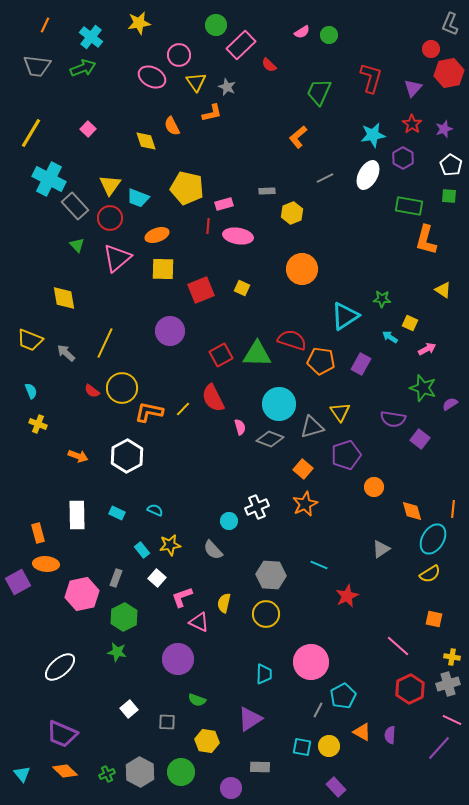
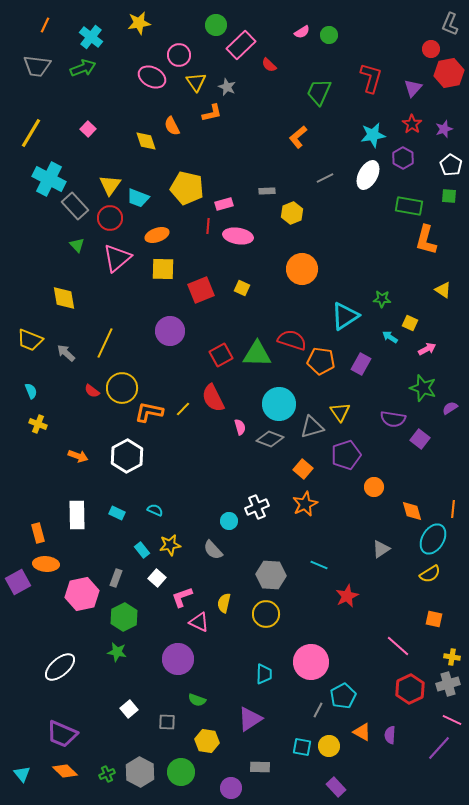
purple semicircle at (450, 404): moved 4 px down
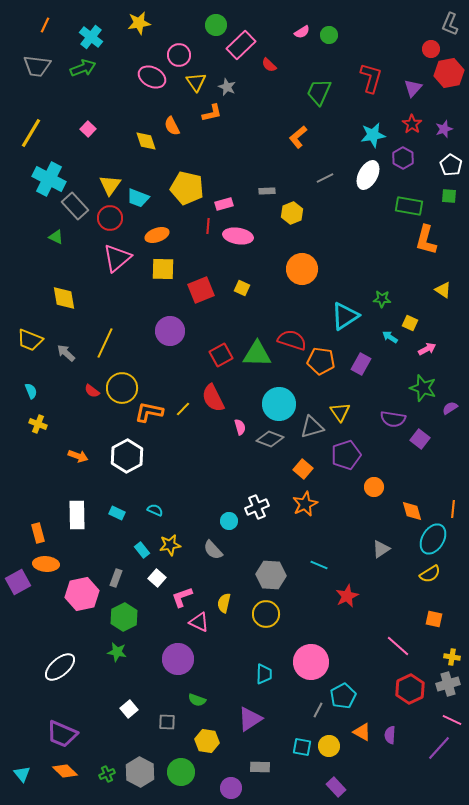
green triangle at (77, 245): moved 21 px left, 8 px up; rotated 21 degrees counterclockwise
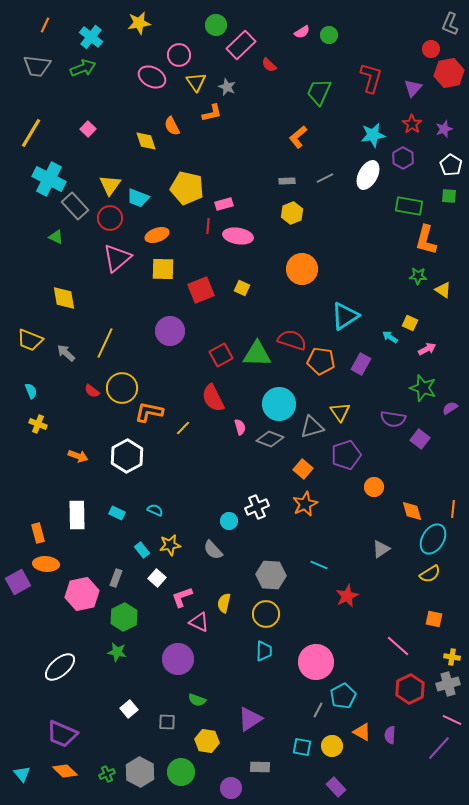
gray rectangle at (267, 191): moved 20 px right, 10 px up
green star at (382, 299): moved 36 px right, 23 px up
yellow line at (183, 409): moved 19 px down
pink circle at (311, 662): moved 5 px right
cyan trapezoid at (264, 674): moved 23 px up
yellow circle at (329, 746): moved 3 px right
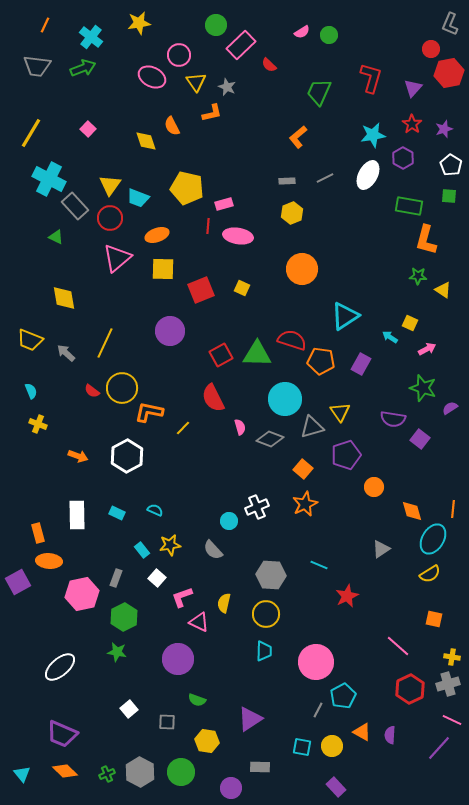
cyan circle at (279, 404): moved 6 px right, 5 px up
orange ellipse at (46, 564): moved 3 px right, 3 px up
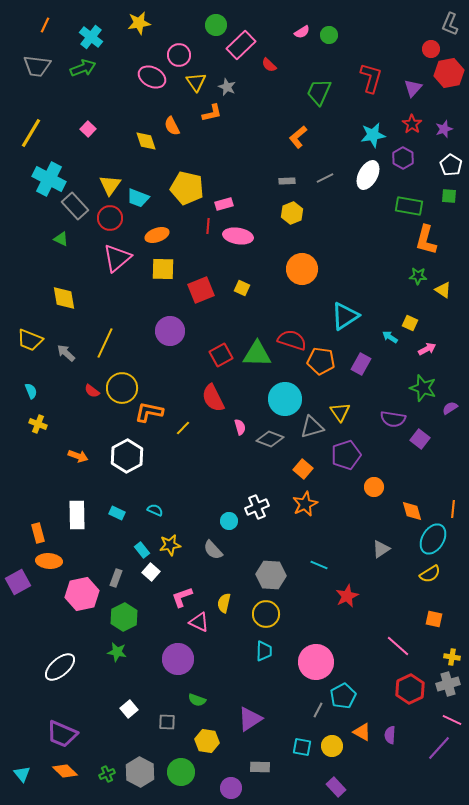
green triangle at (56, 237): moved 5 px right, 2 px down
white square at (157, 578): moved 6 px left, 6 px up
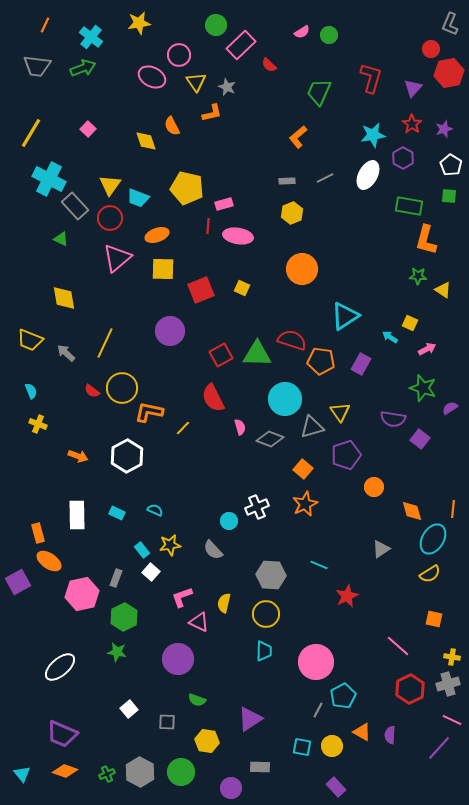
orange ellipse at (49, 561): rotated 30 degrees clockwise
orange diamond at (65, 771): rotated 25 degrees counterclockwise
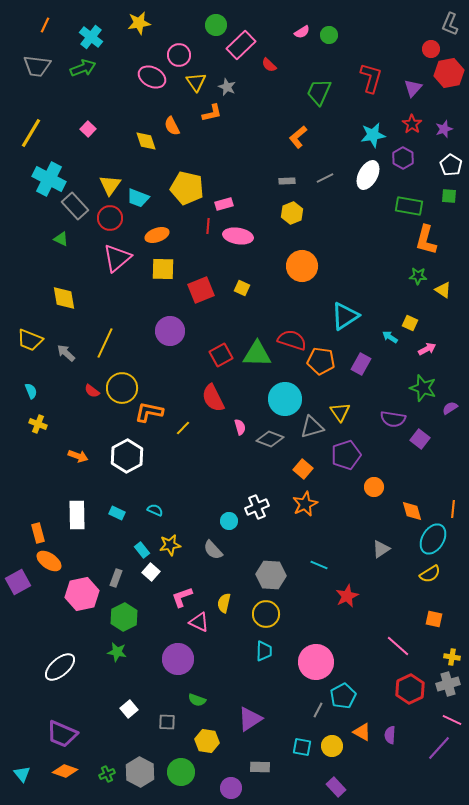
orange circle at (302, 269): moved 3 px up
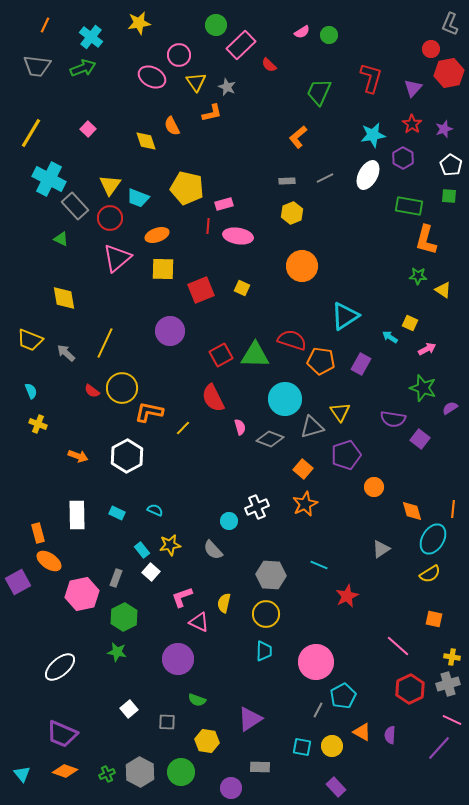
green triangle at (257, 354): moved 2 px left, 1 px down
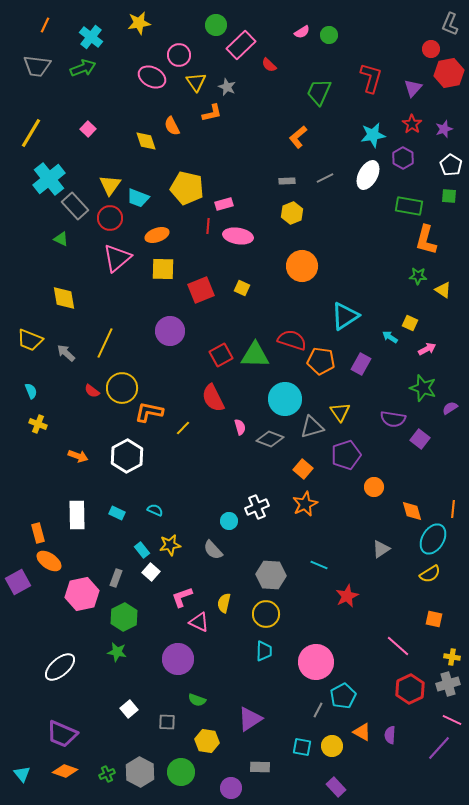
cyan cross at (49, 179): rotated 24 degrees clockwise
